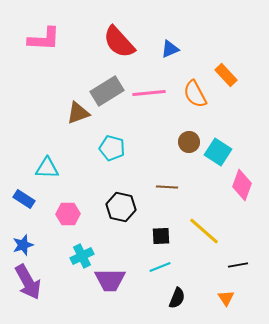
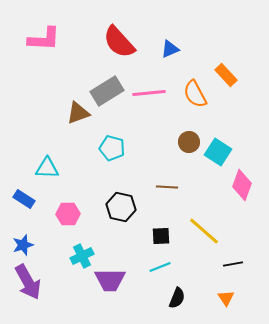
black line: moved 5 px left, 1 px up
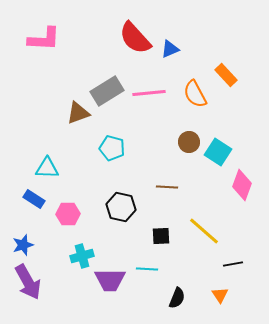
red semicircle: moved 16 px right, 4 px up
blue rectangle: moved 10 px right
cyan cross: rotated 10 degrees clockwise
cyan line: moved 13 px left, 2 px down; rotated 25 degrees clockwise
orange triangle: moved 6 px left, 3 px up
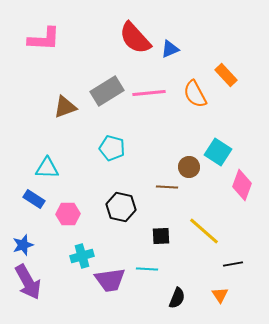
brown triangle: moved 13 px left, 6 px up
brown circle: moved 25 px down
purple trapezoid: rotated 8 degrees counterclockwise
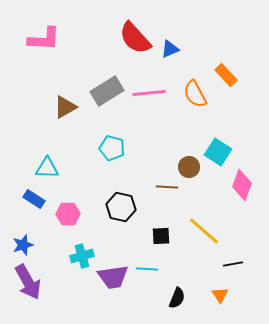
brown triangle: rotated 10 degrees counterclockwise
purple trapezoid: moved 3 px right, 3 px up
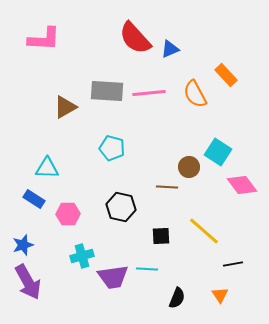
gray rectangle: rotated 36 degrees clockwise
pink diamond: rotated 56 degrees counterclockwise
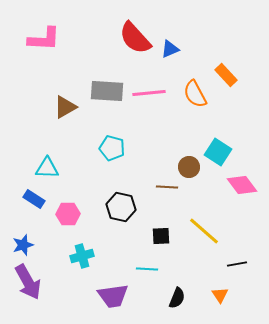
black line: moved 4 px right
purple trapezoid: moved 19 px down
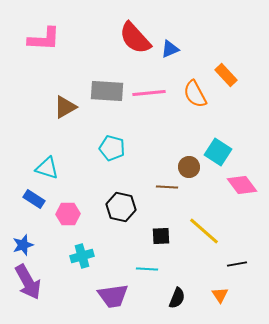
cyan triangle: rotated 15 degrees clockwise
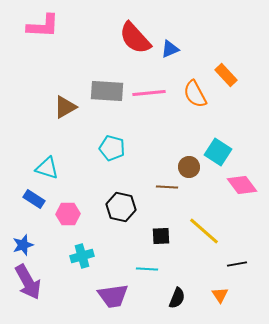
pink L-shape: moved 1 px left, 13 px up
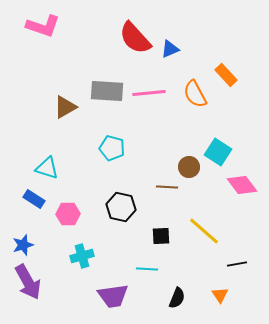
pink L-shape: rotated 16 degrees clockwise
